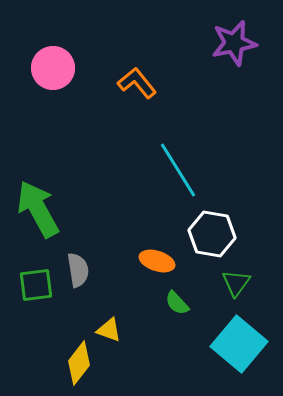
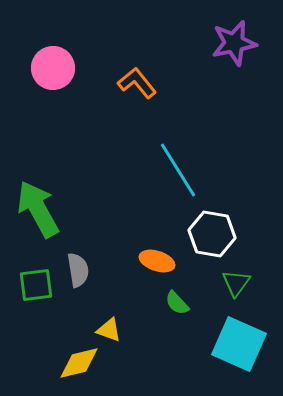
cyan square: rotated 16 degrees counterclockwise
yellow diamond: rotated 39 degrees clockwise
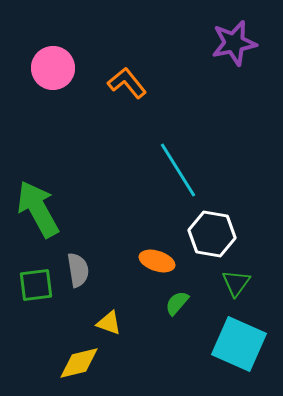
orange L-shape: moved 10 px left
green semicircle: rotated 84 degrees clockwise
yellow triangle: moved 7 px up
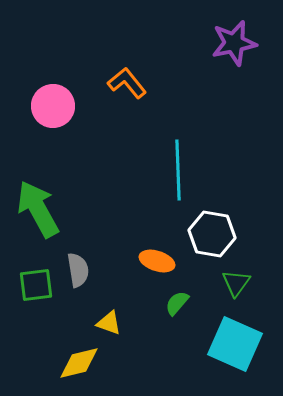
pink circle: moved 38 px down
cyan line: rotated 30 degrees clockwise
cyan square: moved 4 px left
